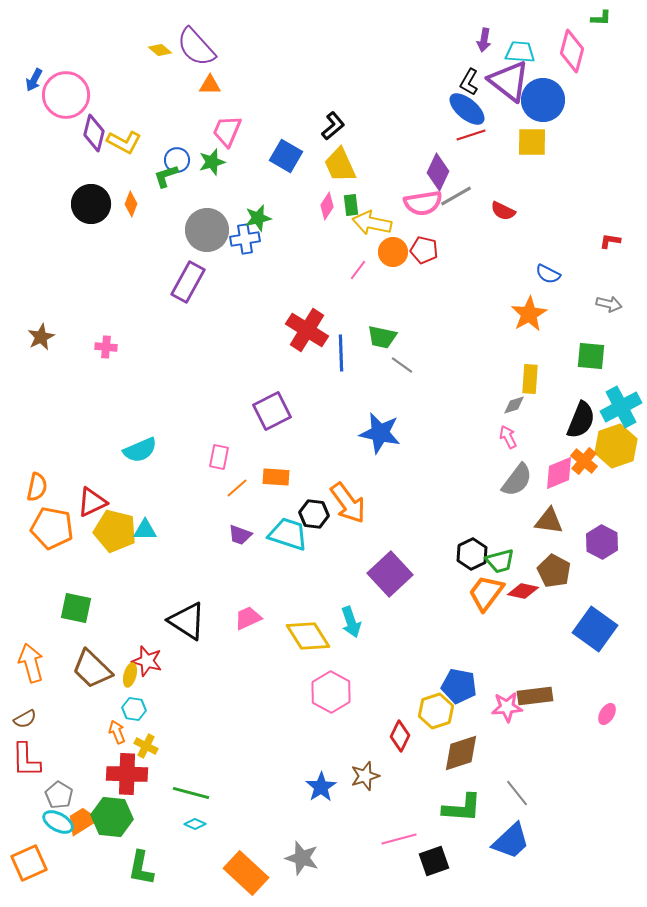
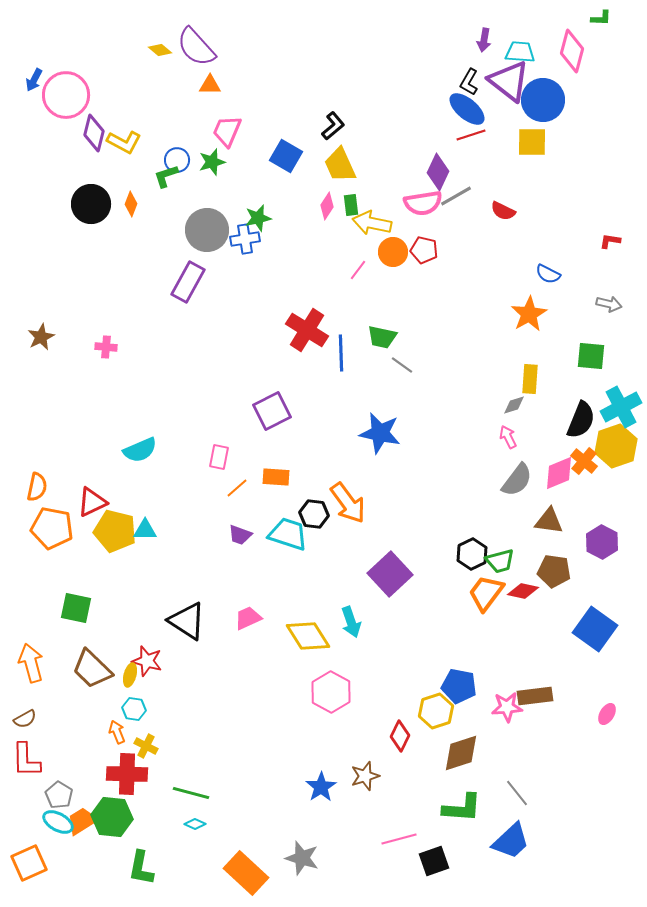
brown pentagon at (554, 571): rotated 20 degrees counterclockwise
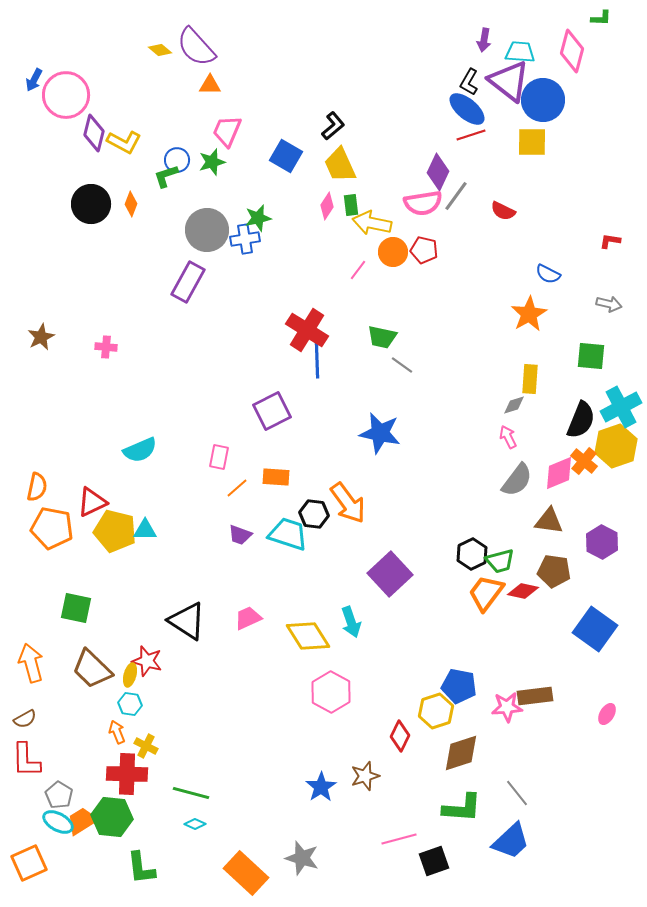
gray line at (456, 196): rotated 24 degrees counterclockwise
blue line at (341, 353): moved 24 px left, 7 px down
cyan hexagon at (134, 709): moved 4 px left, 5 px up
green L-shape at (141, 868): rotated 18 degrees counterclockwise
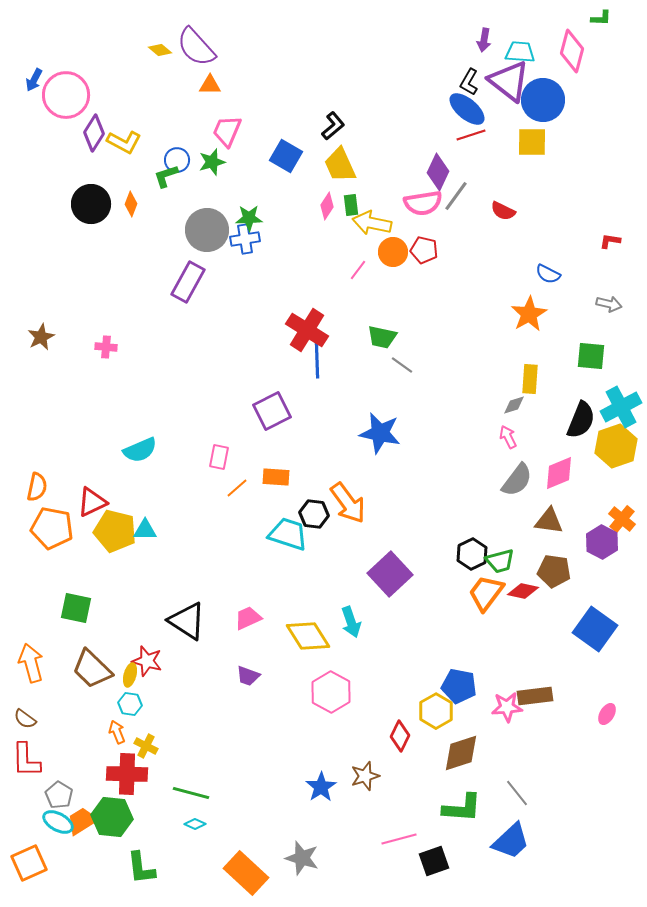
purple diamond at (94, 133): rotated 18 degrees clockwise
green star at (258, 218): moved 9 px left; rotated 12 degrees clockwise
orange cross at (584, 461): moved 38 px right, 58 px down
purple trapezoid at (240, 535): moved 8 px right, 141 px down
yellow hexagon at (436, 711): rotated 12 degrees counterclockwise
brown semicircle at (25, 719): rotated 65 degrees clockwise
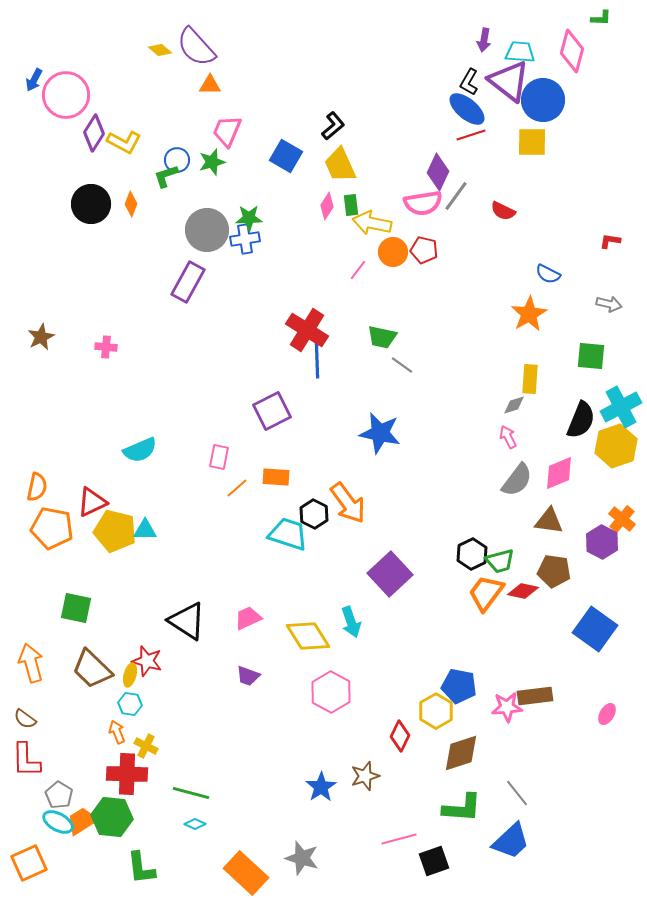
black hexagon at (314, 514): rotated 20 degrees clockwise
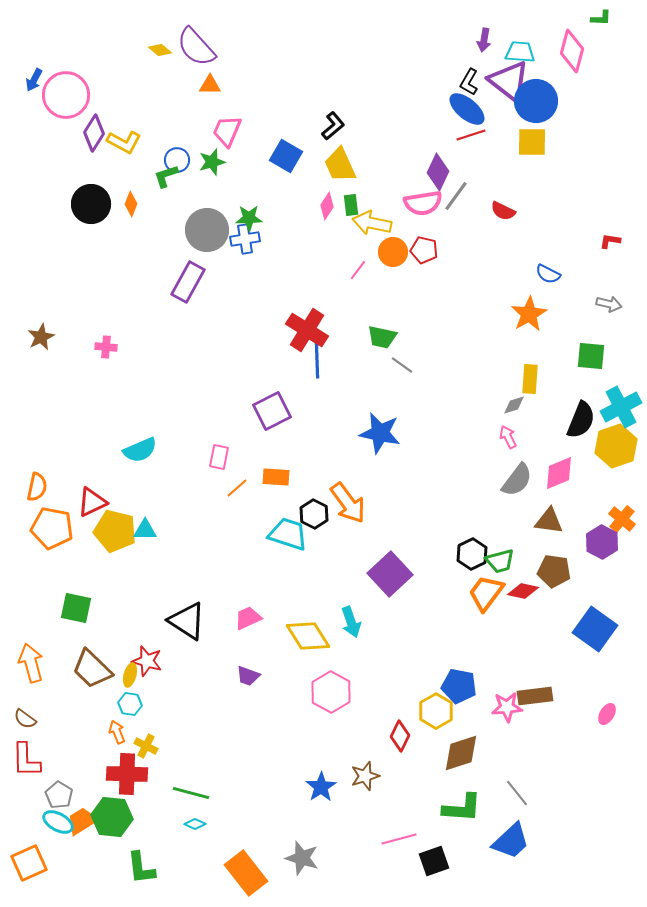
blue circle at (543, 100): moved 7 px left, 1 px down
orange rectangle at (246, 873): rotated 9 degrees clockwise
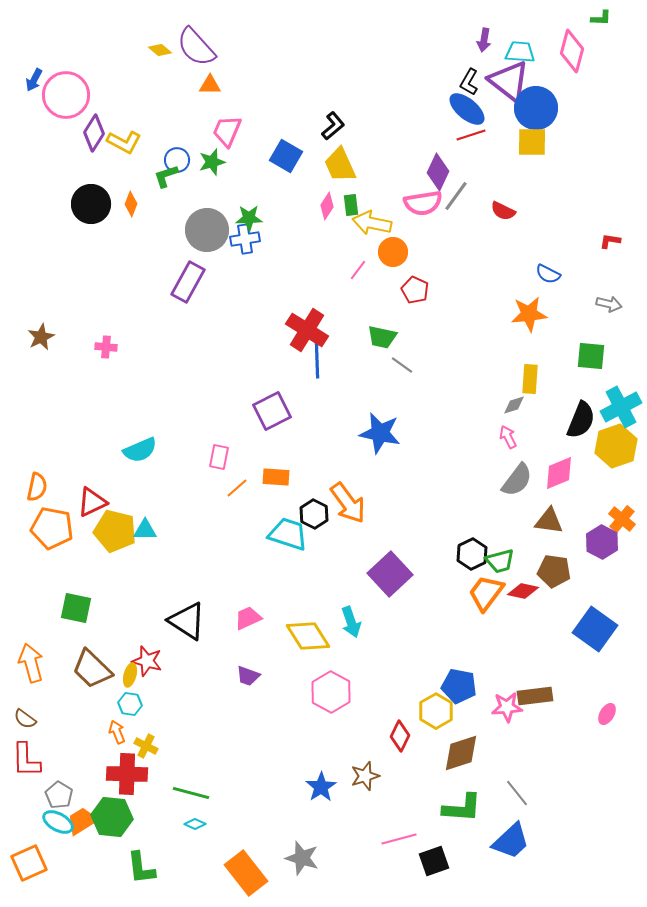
blue circle at (536, 101): moved 7 px down
red pentagon at (424, 250): moved 9 px left, 40 px down; rotated 12 degrees clockwise
orange star at (529, 314): rotated 24 degrees clockwise
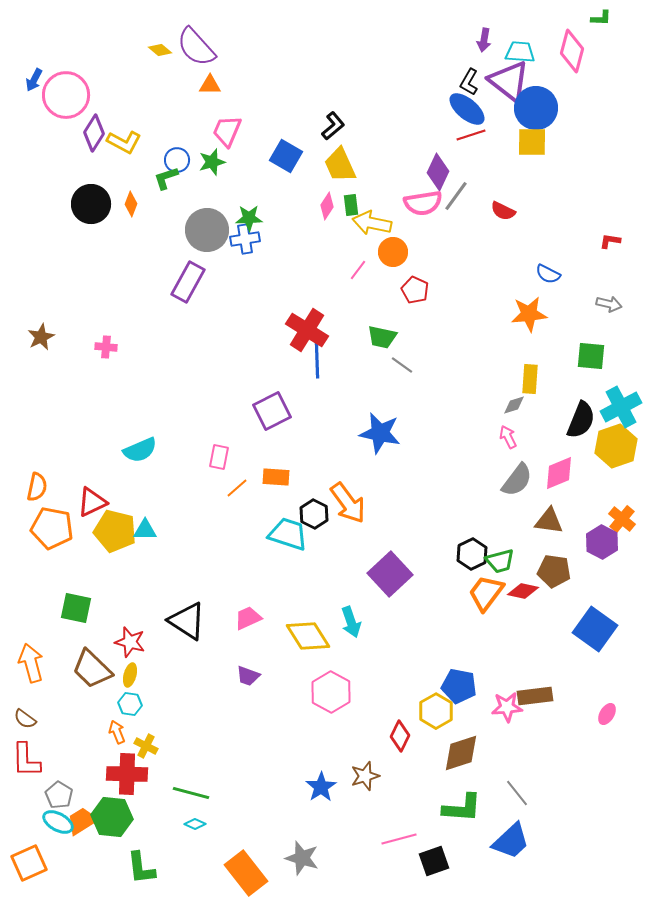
green L-shape at (166, 176): moved 2 px down
red star at (147, 661): moved 17 px left, 19 px up
